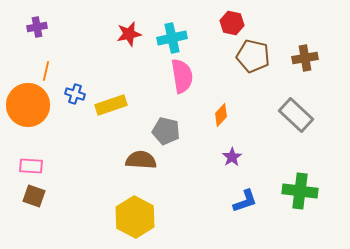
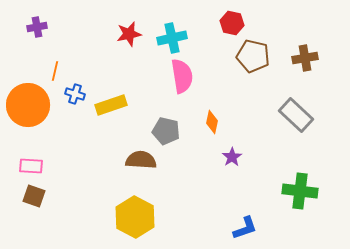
orange line: moved 9 px right
orange diamond: moved 9 px left, 7 px down; rotated 30 degrees counterclockwise
blue L-shape: moved 27 px down
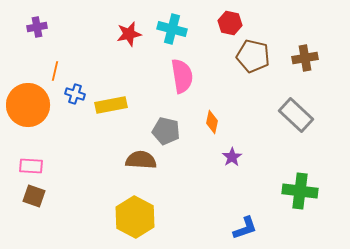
red hexagon: moved 2 px left
cyan cross: moved 9 px up; rotated 28 degrees clockwise
yellow rectangle: rotated 8 degrees clockwise
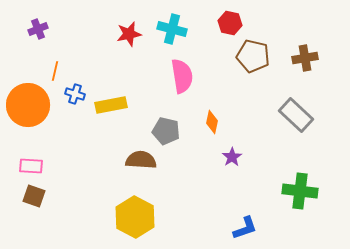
purple cross: moved 1 px right, 2 px down; rotated 12 degrees counterclockwise
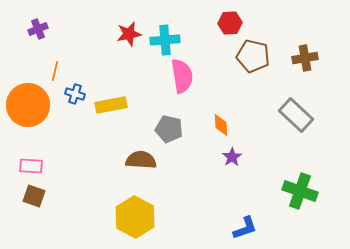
red hexagon: rotated 15 degrees counterclockwise
cyan cross: moved 7 px left, 11 px down; rotated 20 degrees counterclockwise
orange diamond: moved 9 px right, 3 px down; rotated 15 degrees counterclockwise
gray pentagon: moved 3 px right, 2 px up
green cross: rotated 12 degrees clockwise
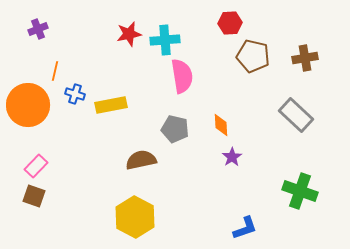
gray pentagon: moved 6 px right
brown semicircle: rotated 16 degrees counterclockwise
pink rectangle: moved 5 px right; rotated 50 degrees counterclockwise
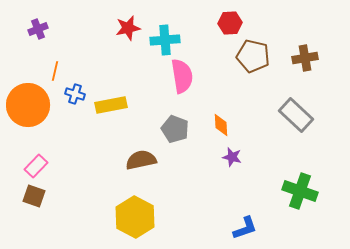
red star: moved 1 px left, 6 px up
gray pentagon: rotated 8 degrees clockwise
purple star: rotated 24 degrees counterclockwise
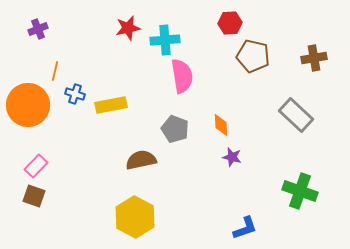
brown cross: moved 9 px right
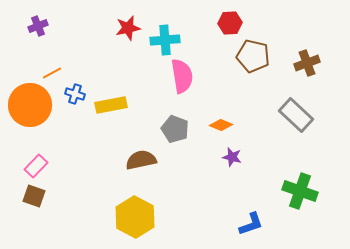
purple cross: moved 3 px up
brown cross: moved 7 px left, 5 px down; rotated 10 degrees counterclockwise
orange line: moved 3 px left, 2 px down; rotated 48 degrees clockwise
orange circle: moved 2 px right
orange diamond: rotated 65 degrees counterclockwise
blue L-shape: moved 6 px right, 4 px up
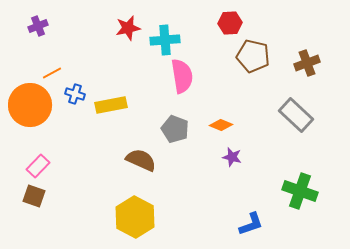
brown semicircle: rotated 36 degrees clockwise
pink rectangle: moved 2 px right
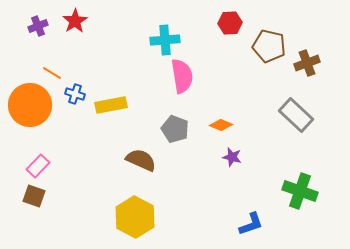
red star: moved 53 px left, 7 px up; rotated 20 degrees counterclockwise
brown pentagon: moved 16 px right, 10 px up
orange line: rotated 60 degrees clockwise
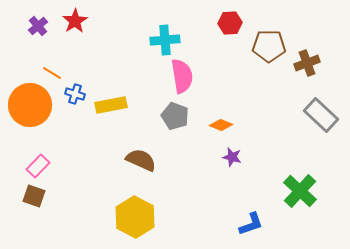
purple cross: rotated 18 degrees counterclockwise
brown pentagon: rotated 12 degrees counterclockwise
gray rectangle: moved 25 px right
gray pentagon: moved 13 px up
green cross: rotated 24 degrees clockwise
